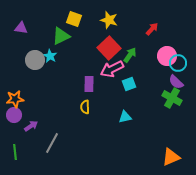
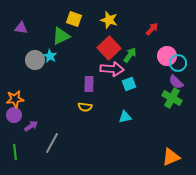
pink arrow: rotated 150 degrees counterclockwise
yellow semicircle: rotated 80 degrees counterclockwise
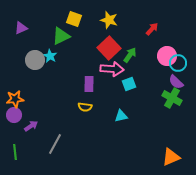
purple triangle: rotated 32 degrees counterclockwise
cyan triangle: moved 4 px left, 1 px up
gray line: moved 3 px right, 1 px down
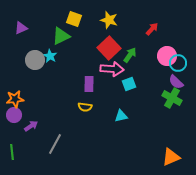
green line: moved 3 px left
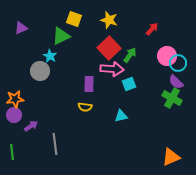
gray circle: moved 5 px right, 11 px down
gray line: rotated 35 degrees counterclockwise
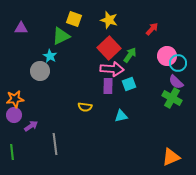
purple triangle: rotated 24 degrees clockwise
purple rectangle: moved 19 px right, 2 px down
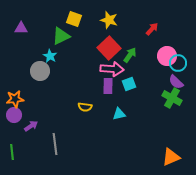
cyan triangle: moved 2 px left, 2 px up
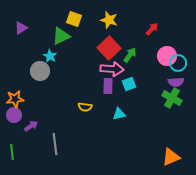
purple triangle: rotated 32 degrees counterclockwise
purple semicircle: rotated 49 degrees counterclockwise
